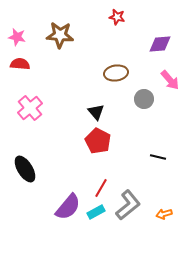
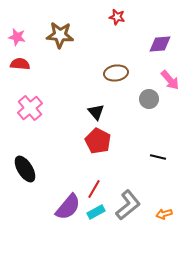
gray circle: moved 5 px right
red line: moved 7 px left, 1 px down
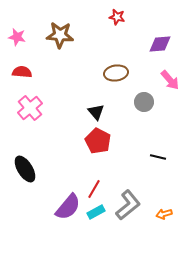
red semicircle: moved 2 px right, 8 px down
gray circle: moved 5 px left, 3 px down
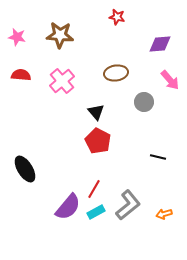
red semicircle: moved 1 px left, 3 px down
pink cross: moved 32 px right, 27 px up
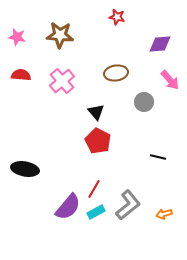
black ellipse: rotated 48 degrees counterclockwise
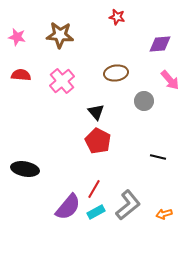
gray circle: moved 1 px up
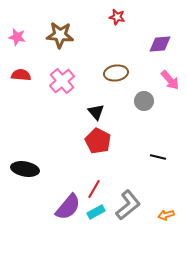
orange arrow: moved 2 px right, 1 px down
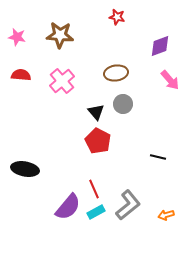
purple diamond: moved 2 px down; rotated 15 degrees counterclockwise
gray circle: moved 21 px left, 3 px down
red line: rotated 54 degrees counterclockwise
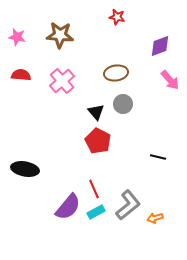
orange arrow: moved 11 px left, 3 px down
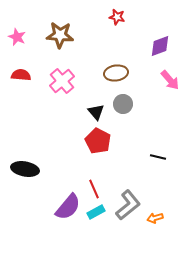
pink star: rotated 12 degrees clockwise
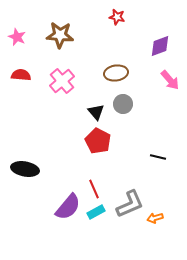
gray L-shape: moved 2 px right, 1 px up; rotated 16 degrees clockwise
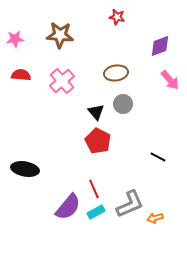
pink star: moved 2 px left, 2 px down; rotated 30 degrees counterclockwise
black line: rotated 14 degrees clockwise
